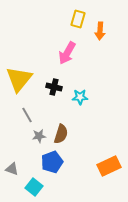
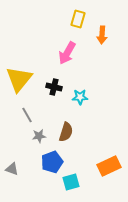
orange arrow: moved 2 px right, 4 px down
brown semicircle: moved 5 px right, 2 px up
cyan square: moved 37 px right, 5 px up; rotated 36 degrees clockwise
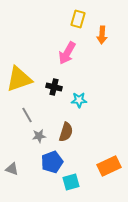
yellow triangle: rotated 32 degrees clockwise
cyan star: moved 1 px left, 3 px down
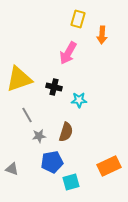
pink arrow: moved 1 px right
blue pentagon: rotated 10 degrees clockwise
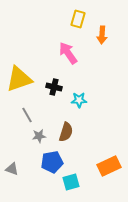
pink arrow: rotated 115 degrees clockwise
